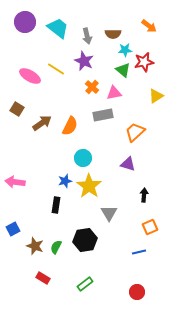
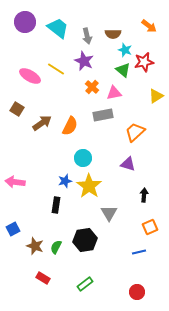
cyan star: rotated 24 degrees clockwise
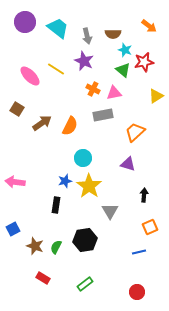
pink ellipse: rotated 15 degrees clockwise
orange cross: moved 1 px right, 2 px down; rotated 16 degrees counterclockwise
gray triangle: moved 1 px right, 2 px up
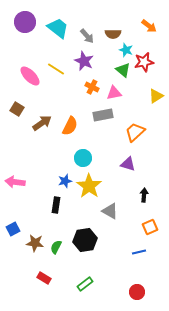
gray arrow: rotated 28 degrees counterclockwise
cyan star: moved 1 px right
orange cross: moved 1 px left, 2 px up
gray triangle: rotated 30 degrees counterclockwise
brown star: moved 3 px up; rotated 12 degrees counterclockwise
red rectangle: moved 1 px right
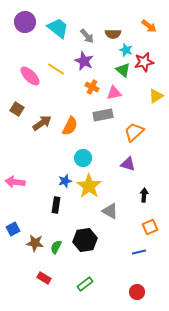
orange trapezoid: moved 1 px left
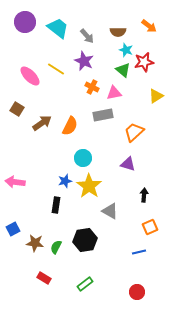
brown semicircle: moved 5 px right, 2 px up
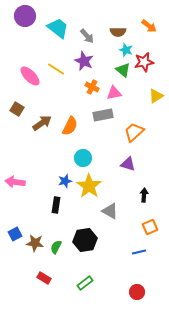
purple circle: moved 6 px up
blue square: moved 2 px right, 5 px down
green rectangle: moved 1 px up
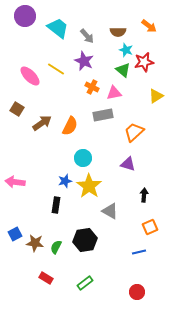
red rectangle: moved 2 px right
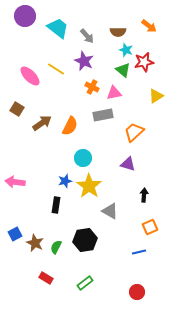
brown star: rotated 18 degrees clockwise
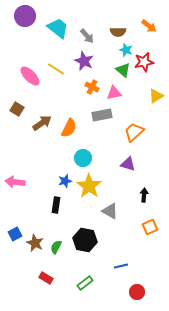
gray rectangle: moved 1 px left
orange semicircle: moved 1 px left, 2 px down
black hexagon: rotated 20 degrees clockwise
blue line: moved 18 px left, 14 px down
